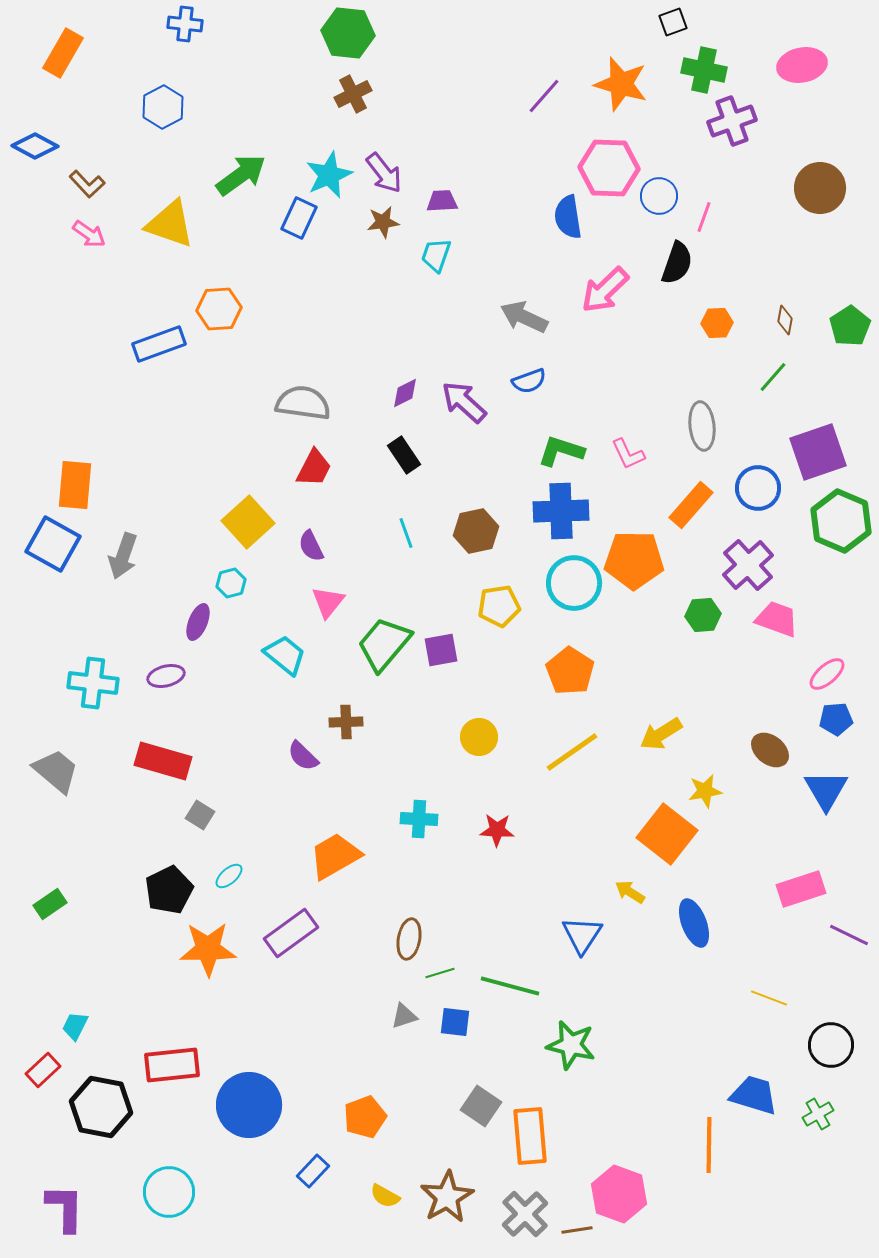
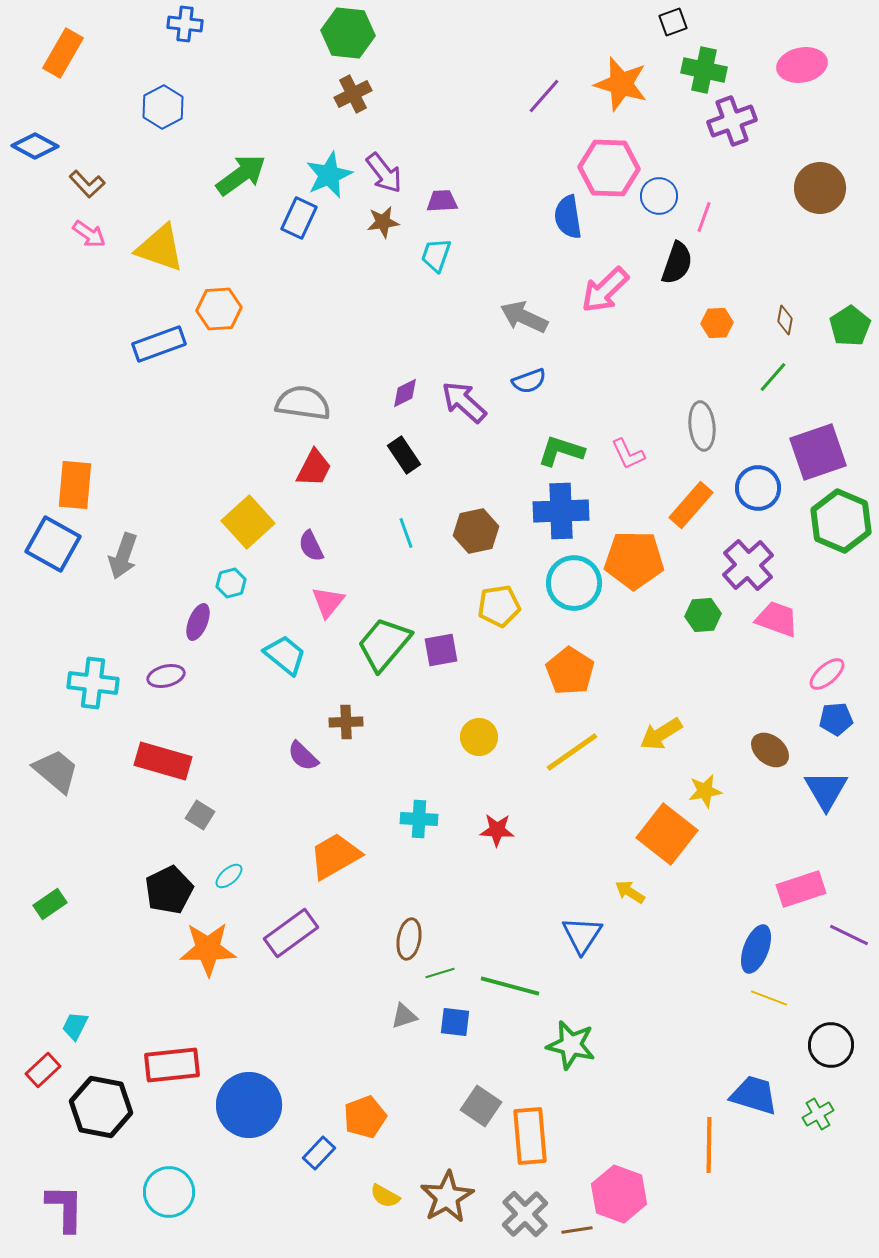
yellow triangle at (170, 224): moved 10 px left, 24 px down
blue ellipse at (694, 923): moved 62 px right, 26 px down; rotated 42 degrees clockwise
blue rectangle at (313, 1171): moved 6 px right, 18 px up
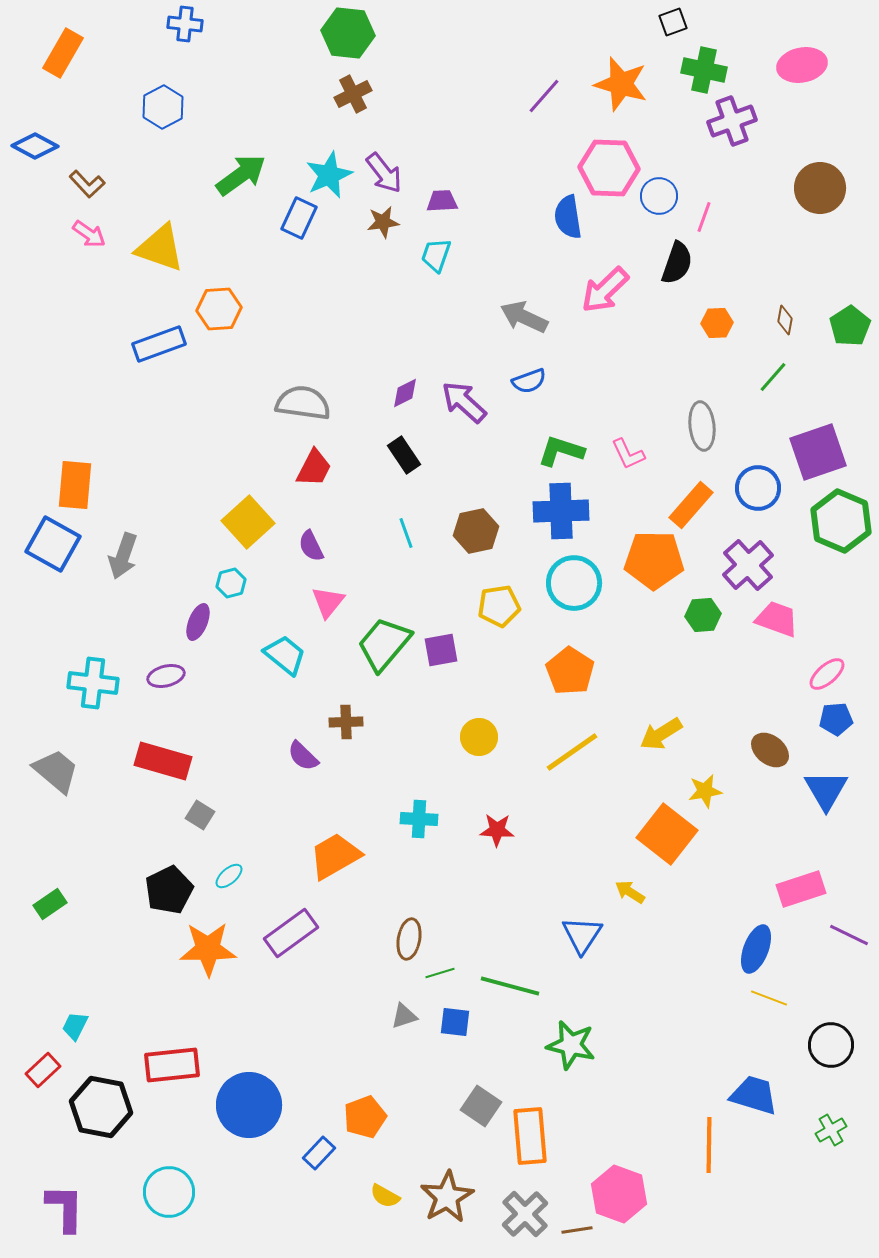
orange pentagon at (634, 560): moved 20 px right
green cross at (818, 1114): moved 13 px right, 16 px down
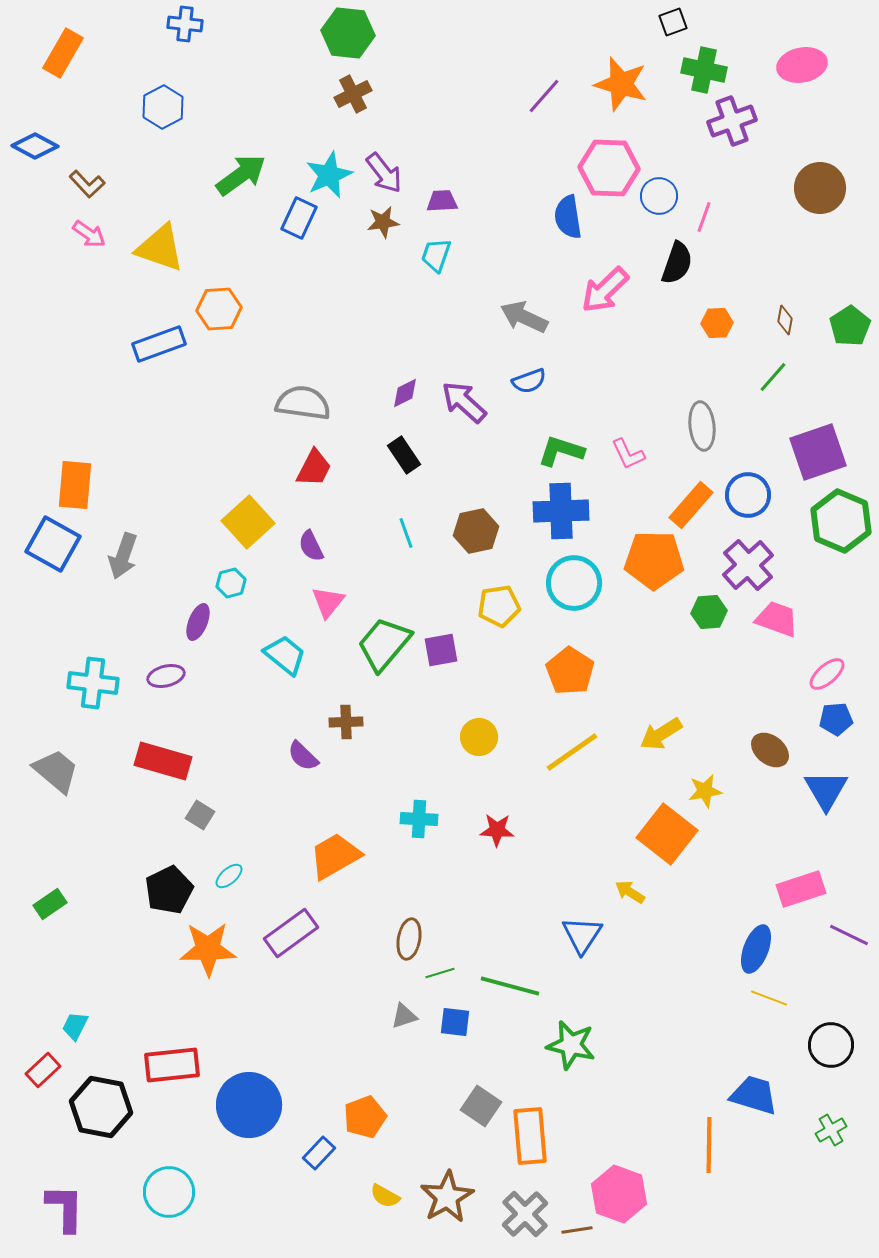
blue circle at (758, 488): moved 10 px left, 7 px down
green hexagon at (703, 615): moved 6 px right, 3 px up
